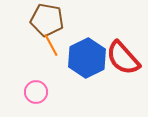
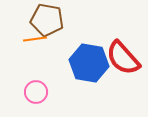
orange line: moved 16 px left, 6 px up; rotated 70 degrees counterclockwise
blue hexagon: moved 2 px right, 5 px down; rotated 24 degrees counterclockwise
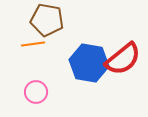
orange line: moved 2 px left, 5 px down
red semicircle: moved 1 px down; rotated 87 degrees counterclockwise
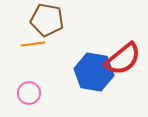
blue hexagon: moved 5 px right, 9 px down
pink circle: moved 7 px left, 1 px down
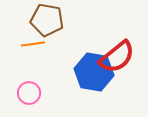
red semicircle: moved 6 px left, 2 px up
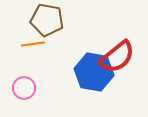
pink circle: moved 5 px left, 5 px up
